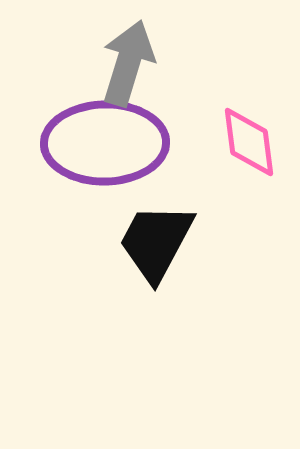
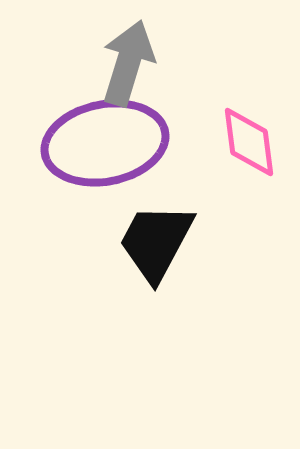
purple ellipse: rotated 10 degrees counterclockwise
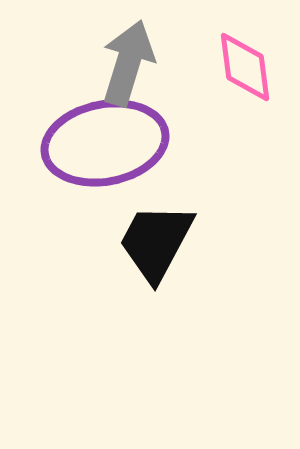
pink diamond: moved 4 px left, 75 px up
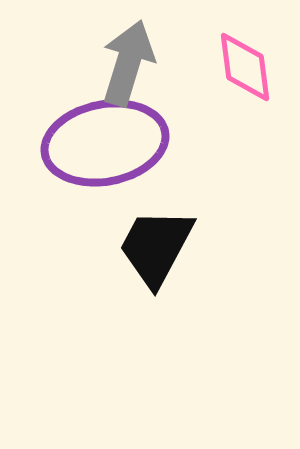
black trapezoid: moved 5 px down
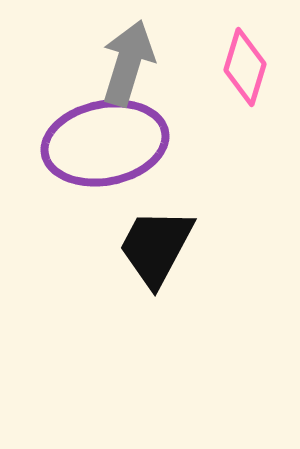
pink diamond: rotated 24 degrees clockwise
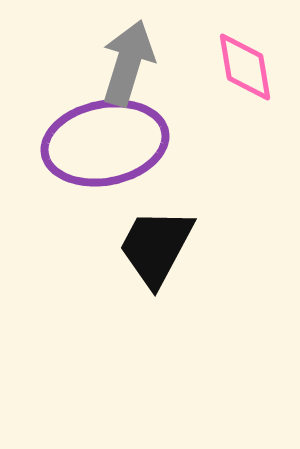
pink diamond: rotated 26 degrees counterclockwise
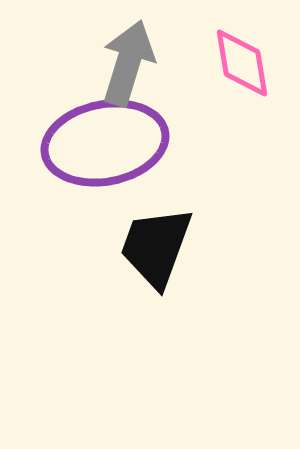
pink diamond: moved 3 px left, 4 px up
black trapezoid: rotated 8 degrees counterclockwise
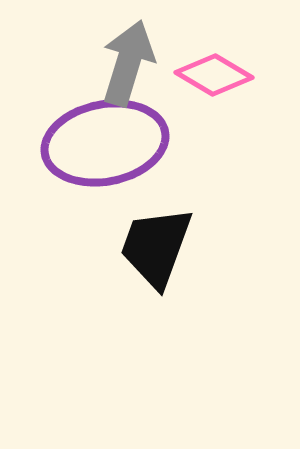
pink diamond: moved 28 px left, 12 px down; rotated 50 degrees counterclockwise
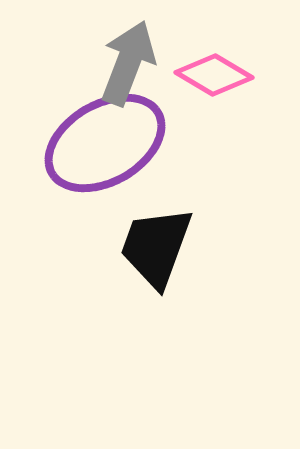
gray arrow: rotated 4 degrees clockwise
purple ellipse: rotated 19 degrees counterclockwise
